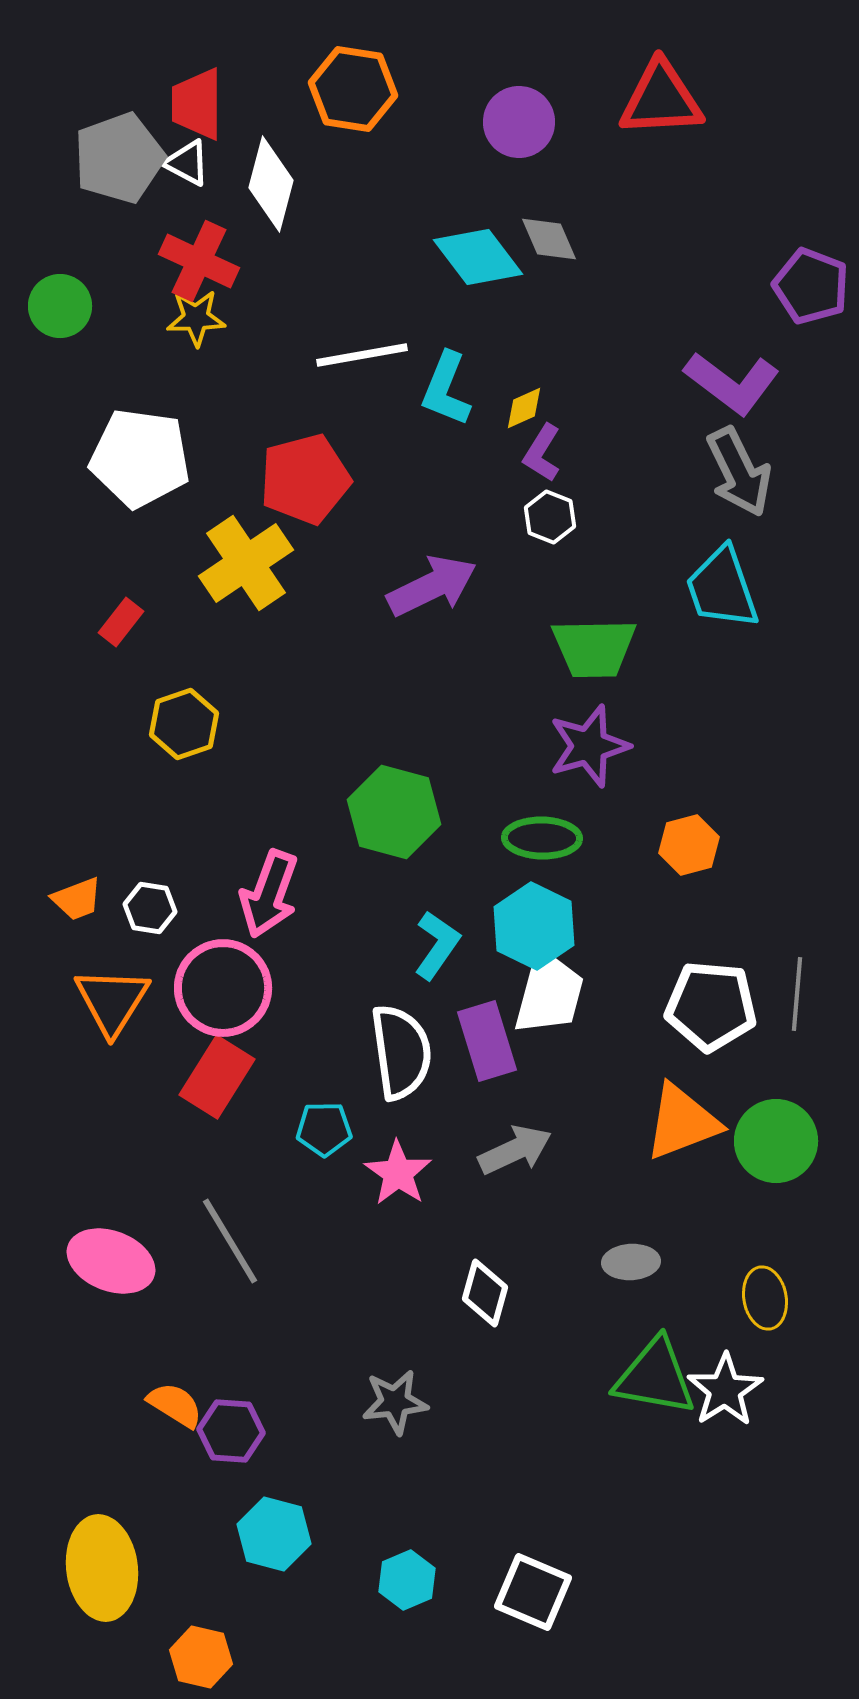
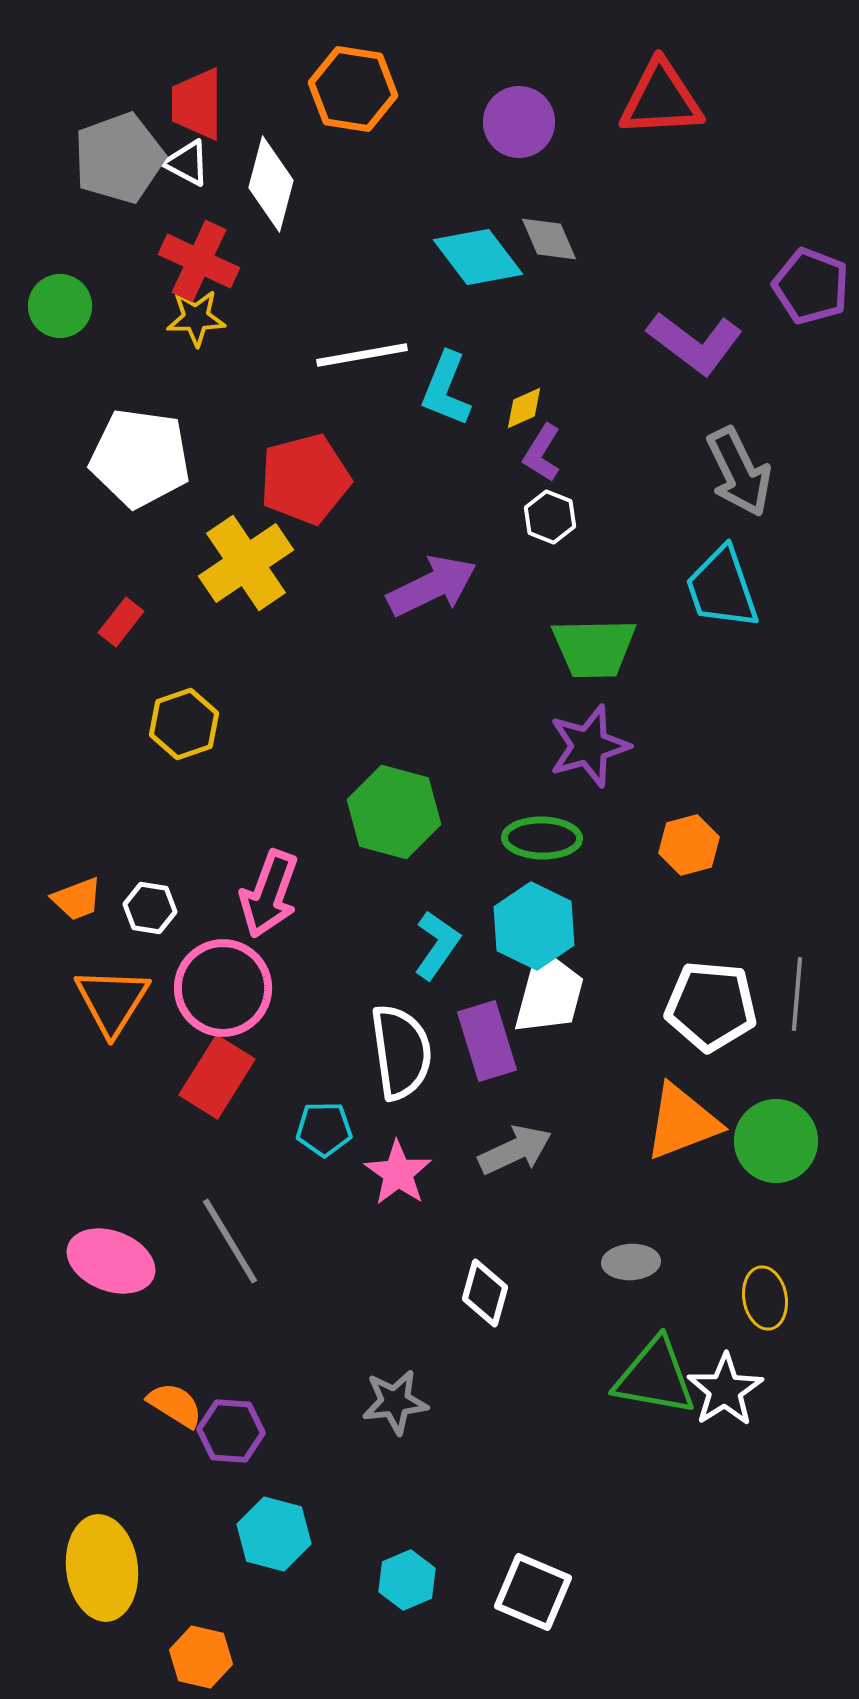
purple L-shape at (732, 383): moved 37 px left, 40 px up
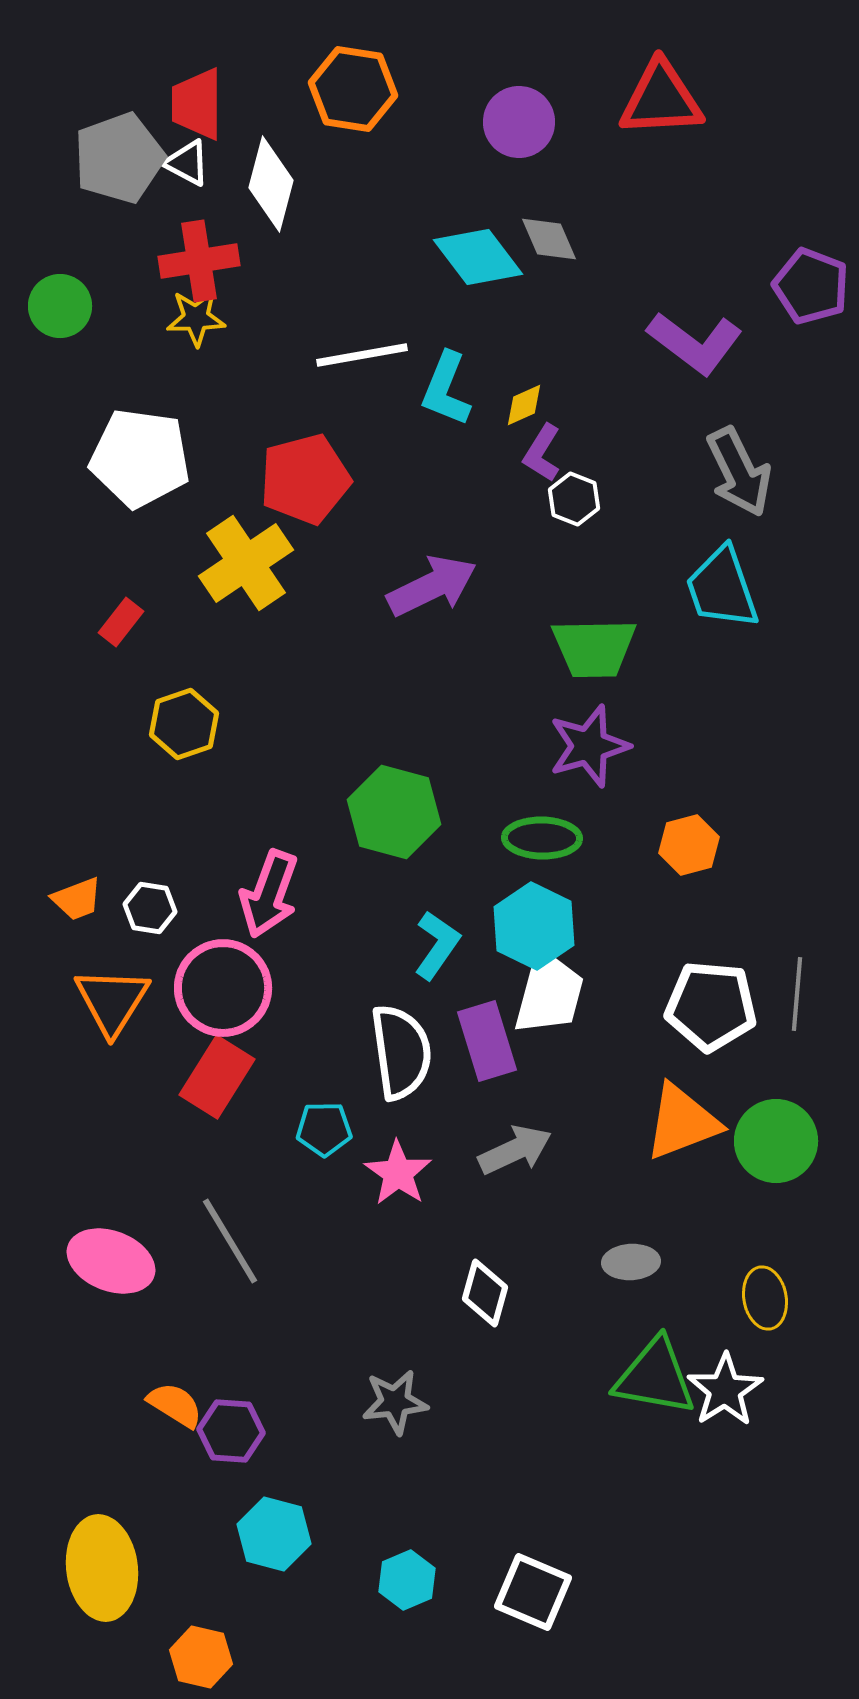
red cross at (199, 261): rotated 34 degrees counterclockwise
yellow diamond at (524, 408): moved 3 px up
white hexagon at (550, 517): moved 24 px right, 18 px up
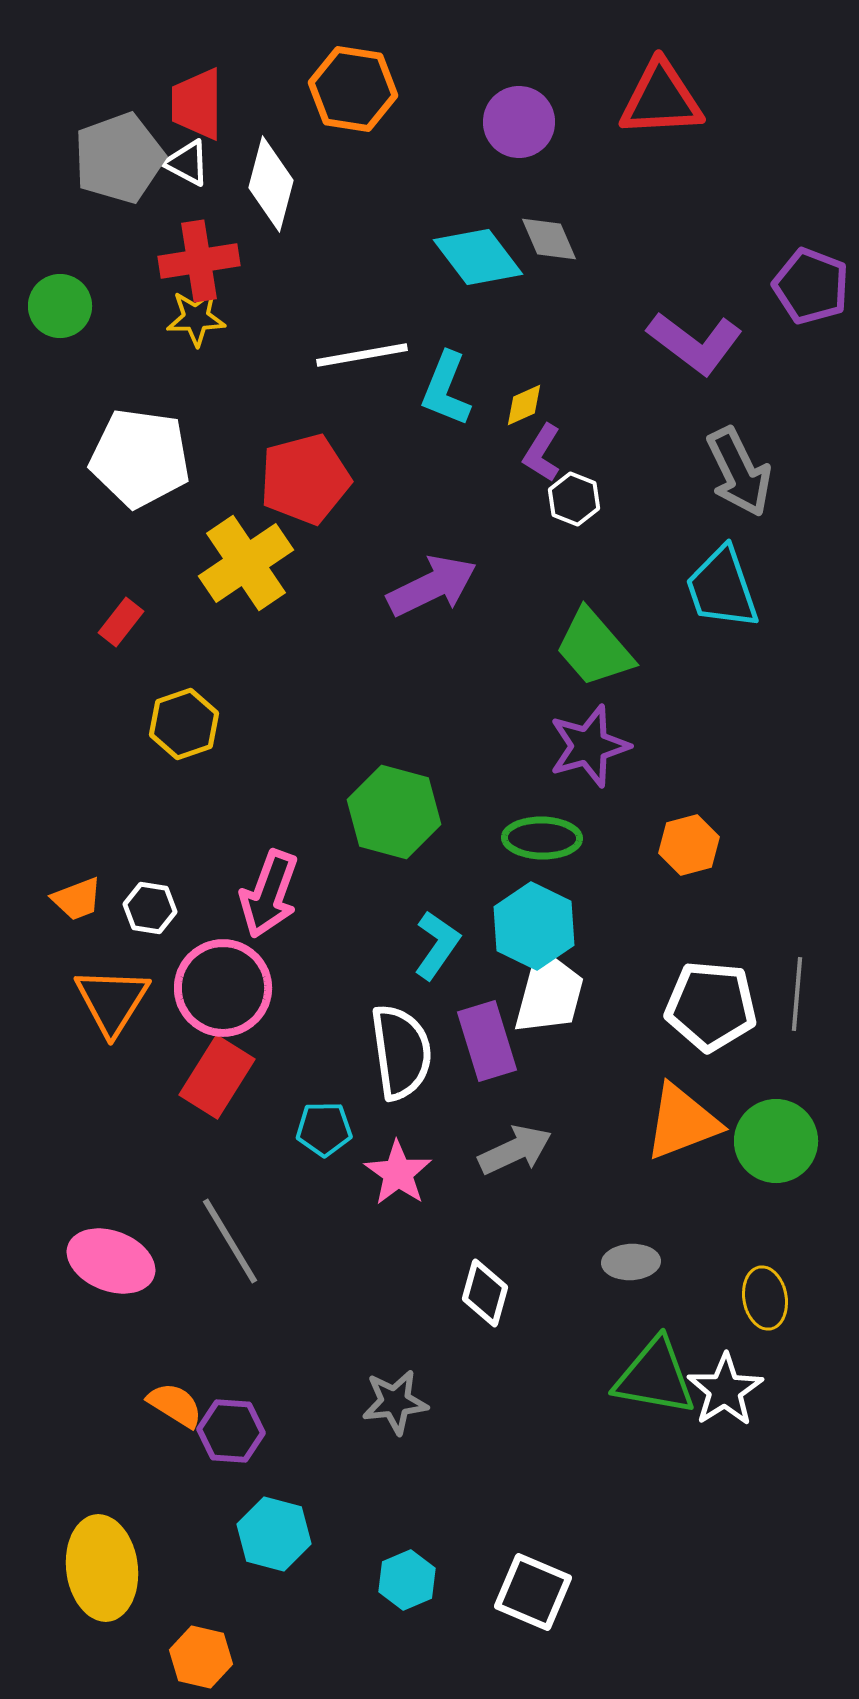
green trapezoid at (594, 648): rotated 50 degrees clockwise
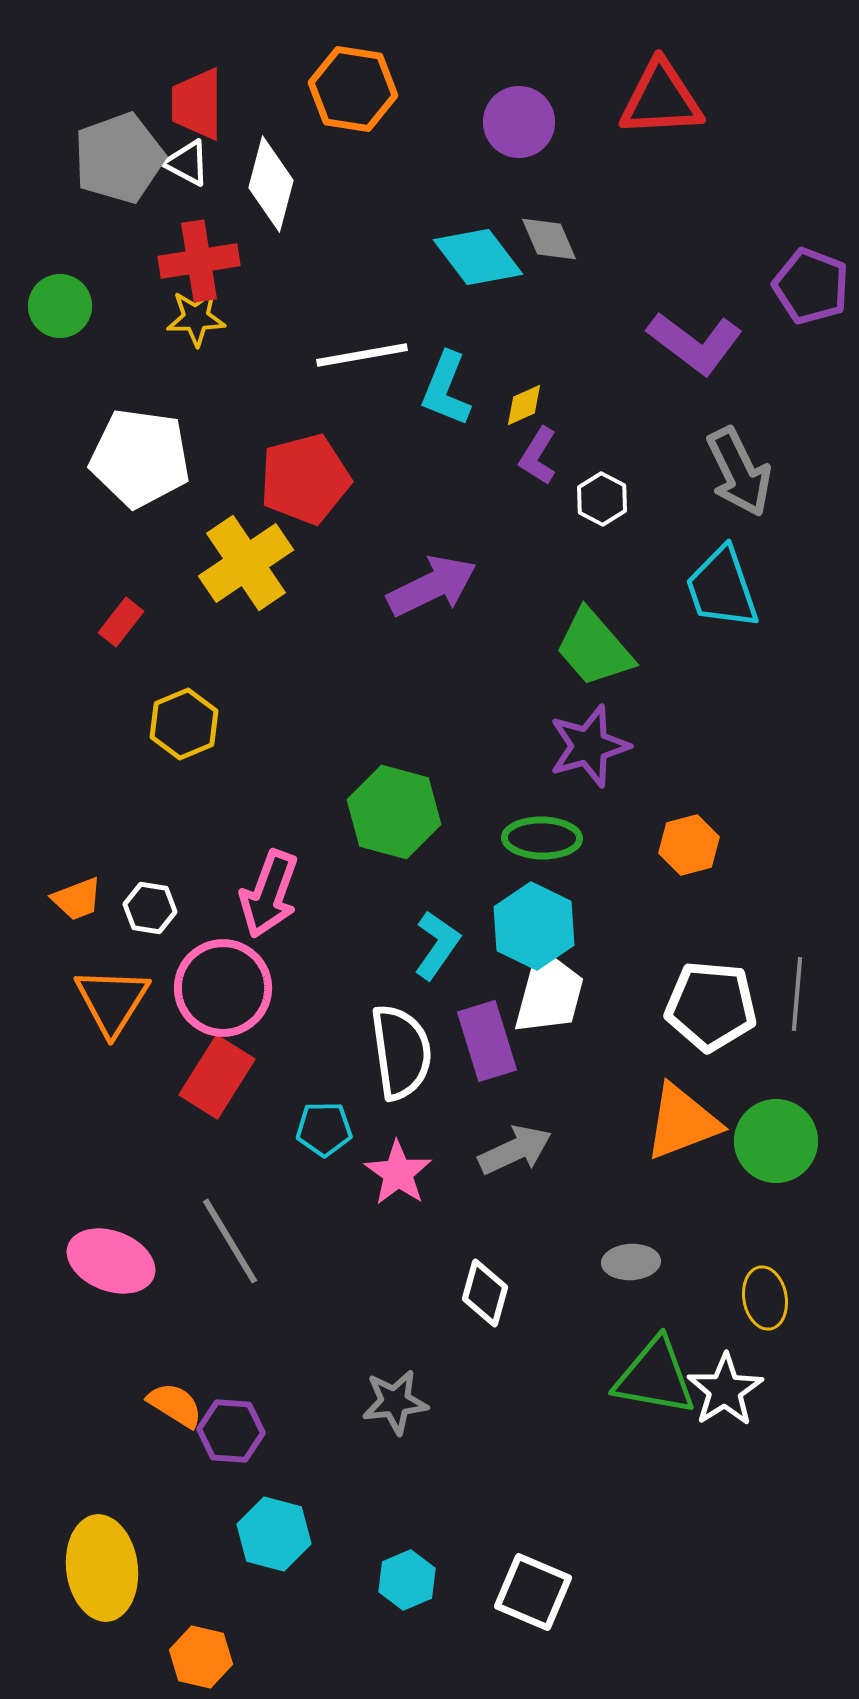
purple L-shape at (542, 453): moved 4 px left, 3 px down
white hexagon at (574, 499): moved 28 px right; rotated 6 degrees clockwise
yellow hexagon at (184, 724): rotated 4 degrees counterclockwise
